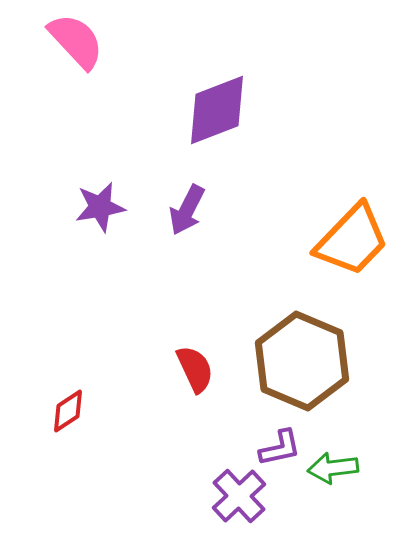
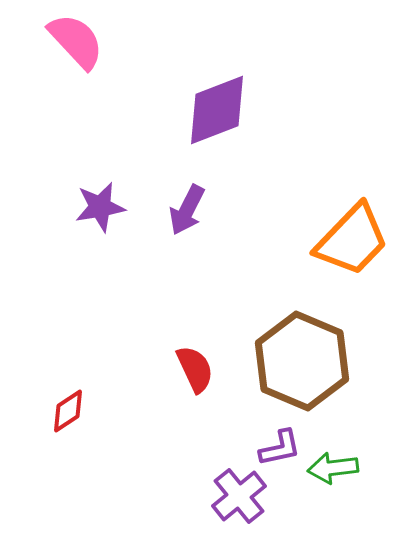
purple cross: rotated 4 degrees clockwise
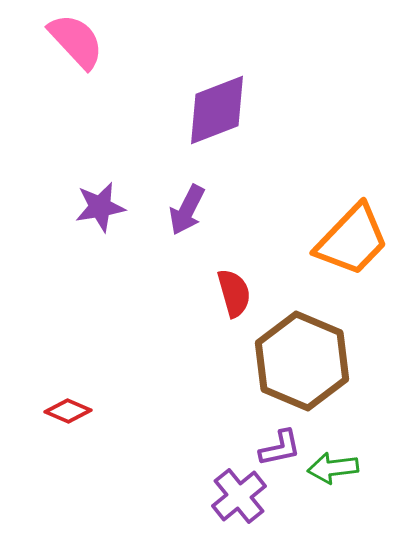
red semicircle: moved 39 px right, 76 px up; rotated 9 degrees clockwise
red diamond: rotated 57 degrees clockwise
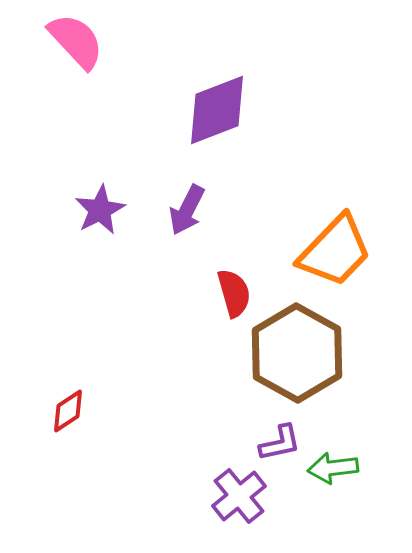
purple star: moved 3 px down; rotated 18 degrees counterclockwise
orange trapezoid: moved 17 px left, 11 px down
brown hexagon: moved 5 px left, 8 px up; rotated 6 degrees clockwise
red diamond: rotated 57 degrees counterclockwise
purple L-shape: moved 5 px up
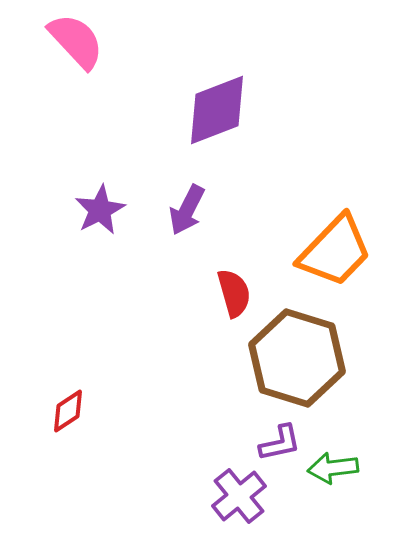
brown hexagon: moved 5 px down; rotated 12 degrees counterclockwise
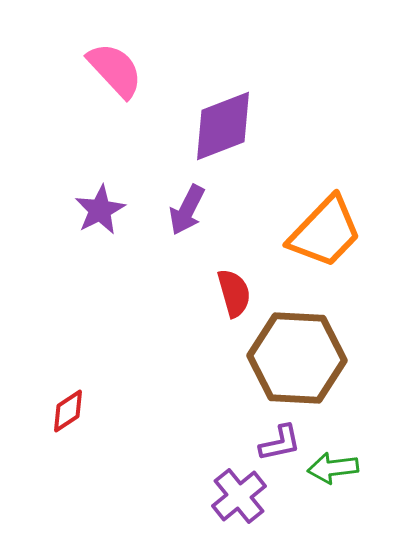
pink semicircle: moved 39 px right, 29 px down
purple diamond: moved 6 px right, 16 px down
orange trapezoid: moved 10 px left, 19 px up
brown hexagon: rotated 14 degrees counterclockwise
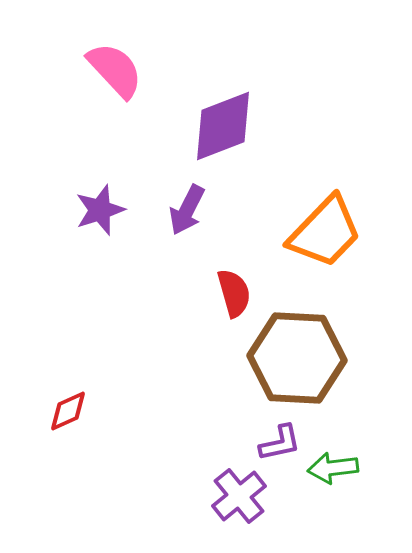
purple star: rotated 9 degrees clockwise
red diamond: rotated 9 degrees clockwise
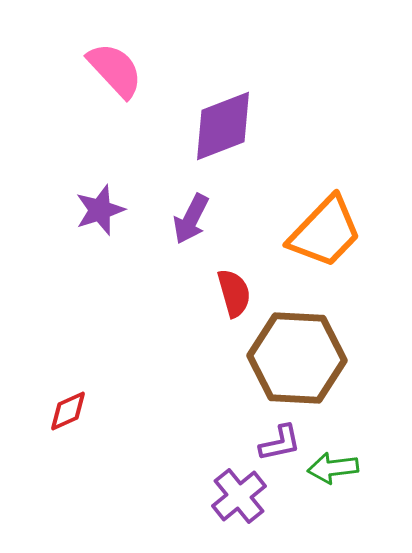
purple arrow: moved 4 px right, 9 px down
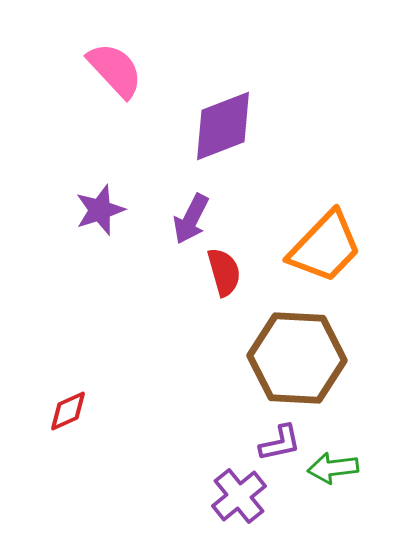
orange trapezoid: moved 15 px down
red semicircle: moved 10 px left, 21 px up
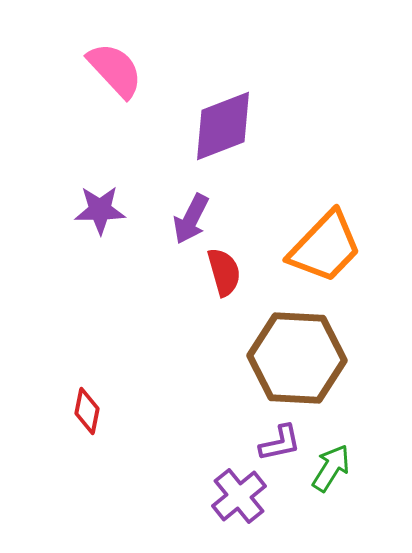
purple star: rotated 18 degrees clockwise
red diamond: moved 19 px right; rotated 54 degrees counterclockwise
green arrow: moved 2 px left; rotated 129 degrees clockwise
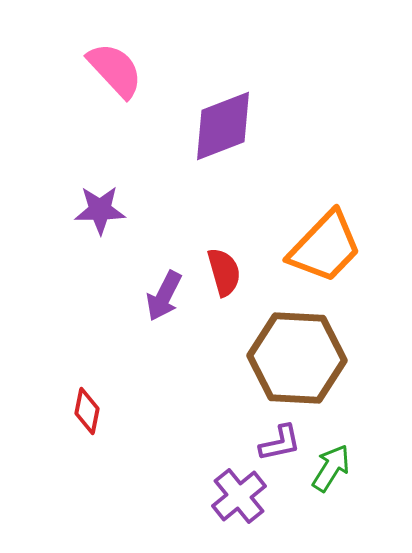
purple arrow: moved 27 px left, 77 px down
